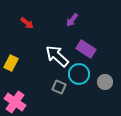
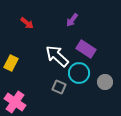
cyan circle: moved 1 px up
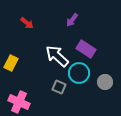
pink cross: moved 4 px right; rotated 10 degrees counterclockwise
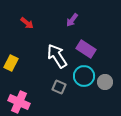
white arrow: rotated 15 degrees clockwise
cyan circle: moved 5 px right, 3 px down
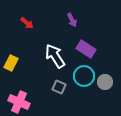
purple arrow: rotated 64 degrees counterclockwise
white arrow: moved 2 px left
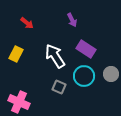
yellow rectangle: moved 5 px right, 9 px up
gray circle: moved 6 px right, 8 px up
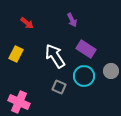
gray circle: moved 3 px up
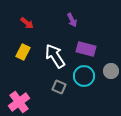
purple rectangle: rotated 18 degrees counterclockwise
yellow rectangle: moved 7 px right, 2 px up
pink cross: rotated 30 degrees clockwise
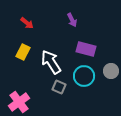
white arrow: moved 4 px left, 6 px down
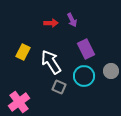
red arrow: moved 24 px right; rotated 40 degrees counterclockwise
purple rectangle: rotated 48 degrees clockwise
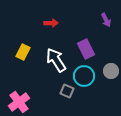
purple arrow: moved 34 px right
white arrow: moved 5 px right, 2 px up
gray square: moved 8 px right, 4 px down
